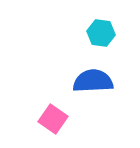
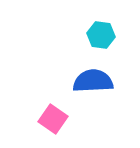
cyan hexagon: moved 2 px down
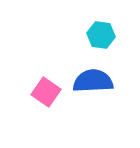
pink square: moved 7 px left, 27 px up
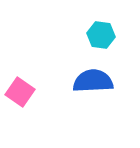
pink square: moved 26 px left
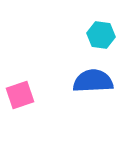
pink square: moved 3 px down; rotated 36 degrees clockwise
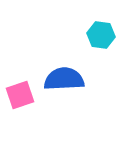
blue semicircle: moved 29 px left, 2 px up
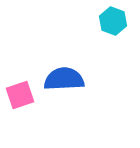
cyan hexagon: moved 12 px right, 14 px up; rotated 12 degrees clockwise
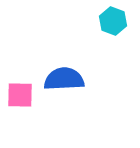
pink square: rotated 20 degrees clockwise
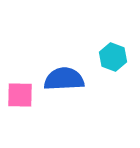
cyan hexagon: moved 36 px down
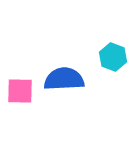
pink square: moved 4 px up
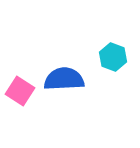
pink square: rotated 32 degrees clockwise
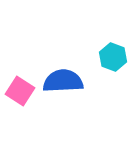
blue semicircle: moved 1 px left, 2 px down
